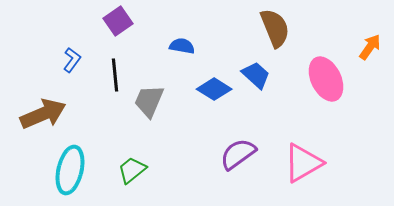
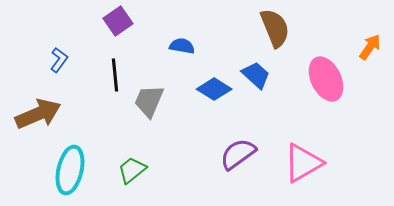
blue L-shape: moved 13 px left
brown arrow: moved 5 px left
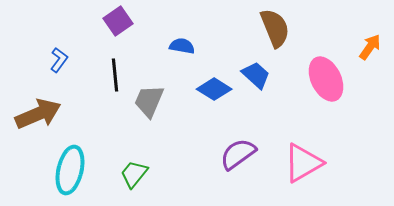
green trapezoid: moved 2 px right, 4 px down; rotated 12 degrees counterclockwise
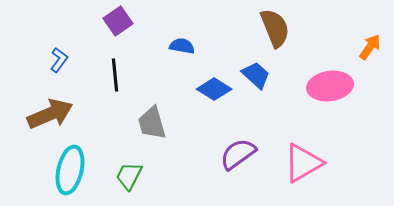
pink ellipse: moved 4 px right, 7 px down; rotated 72 degrees counterclockwise
gray trapezoid: moved 3 px right, 22 px down; rotated 39 degrees counterclockwise
brown arrow: moved 12 px right
green trapezoid: moved 5 px left, 2 px down; rotated 12 degrees counterclockwise
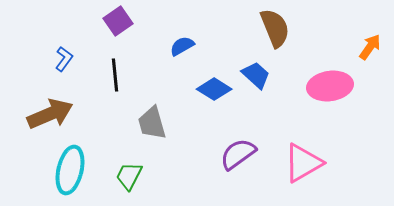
blue semicircle: rotated 40 degrees counterclockwise
blue L-shape: moved 5 px right, 1 px up
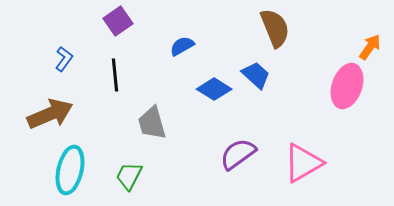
pink ellipse: moved 17 px right; rotated 63 degrees counterclockwise
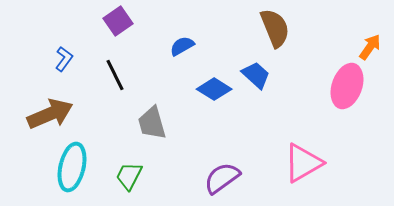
black line: rotated 20 degrees counterclockwise
purple semicircle: moved 16 px left, 24 px down
cyan ellipse: moved 2 px right, 3 px up
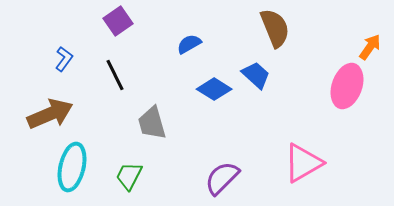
blue semicircle: moved 7 px right, 2 px up
purple semicircle: rotated 9 degrees counterclockwise
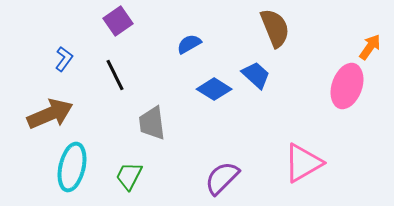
gray trapezoid: rotated 9 degrees clockwise
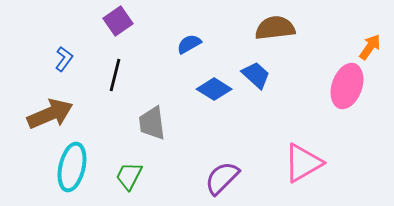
brown semicircle: rotated 75 degrees counterclockwise
black line: rotated 40 degrees clockwise
